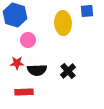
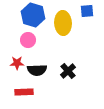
blue hexagon: moved 18 px right
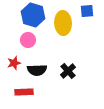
red star: moved 3 px left; rotated 16 degrees counterclockwise
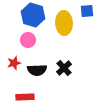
yellow ellipse: moved 1 px right
black cross: moved 4 px left, 3 px up
red rectangle: moved 1 px right, 5 px down
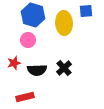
blue square: moved 1 px left
red rectangle: rotated 12 degrees counterclockwise
